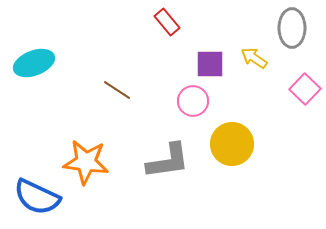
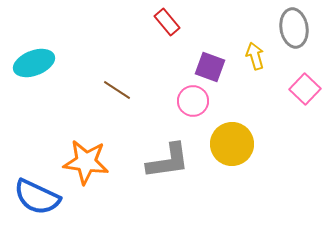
gray ellipse: moved 2 px right; rotated 9 degrees counterclockwise
yellow arrow: moved 1 px right, 2 px up; rotated 40 degrees clockwise
purple square: moved 3 px down; rotated 20 degrees clockwise
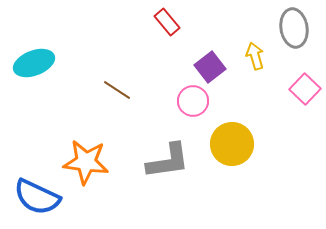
purple square: rotated 32 degrees clockwise
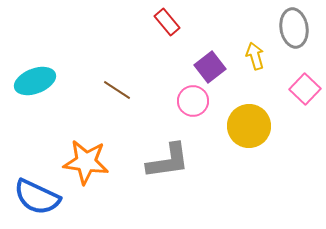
cyan ellipse: moved 1 px right, 18 px down
yellow circle: moved 17 px right, 18 px up
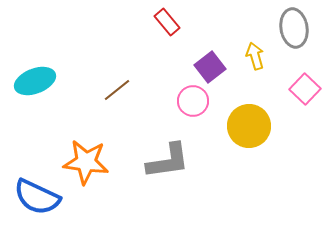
brown line: rotated 72 degrees counterclockwise
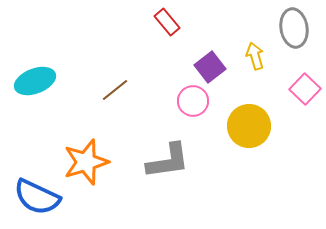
brown line: moved 2 px left
orange star: rotated 24 degrees counterclockwise
